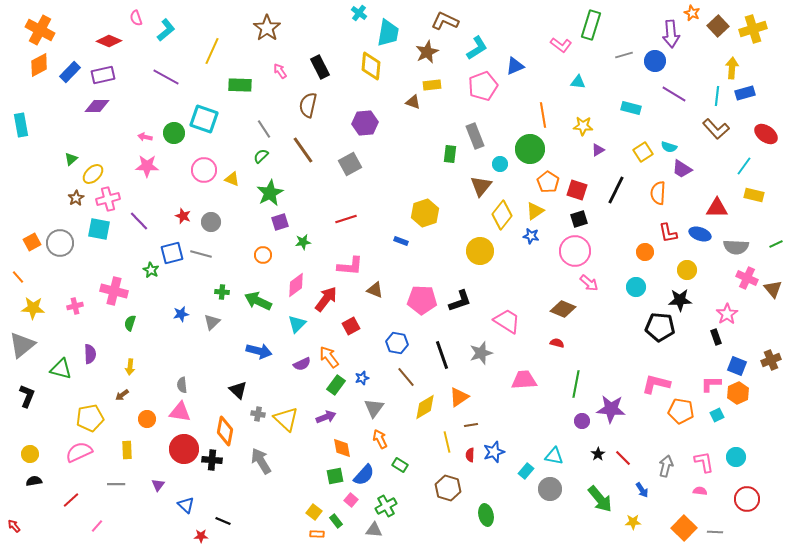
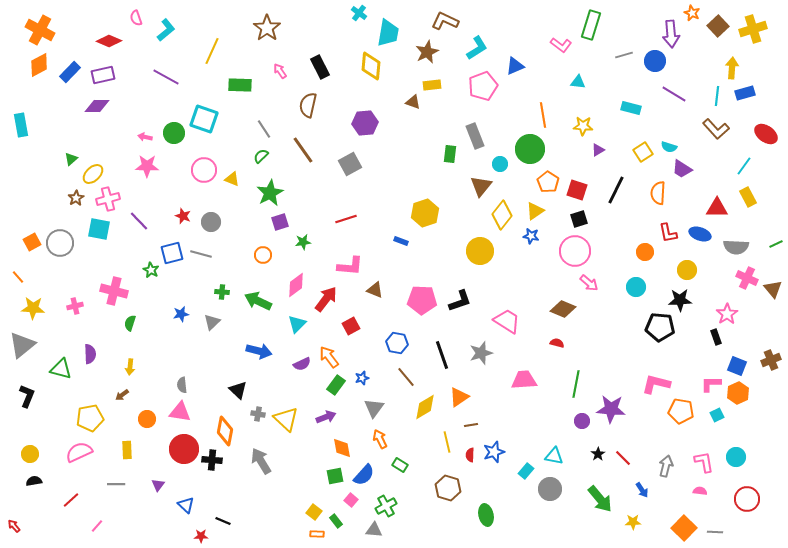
yellow rectangle at (754, 195): moved 6 px left, 2 px down; rotated 48 degrees clockwise
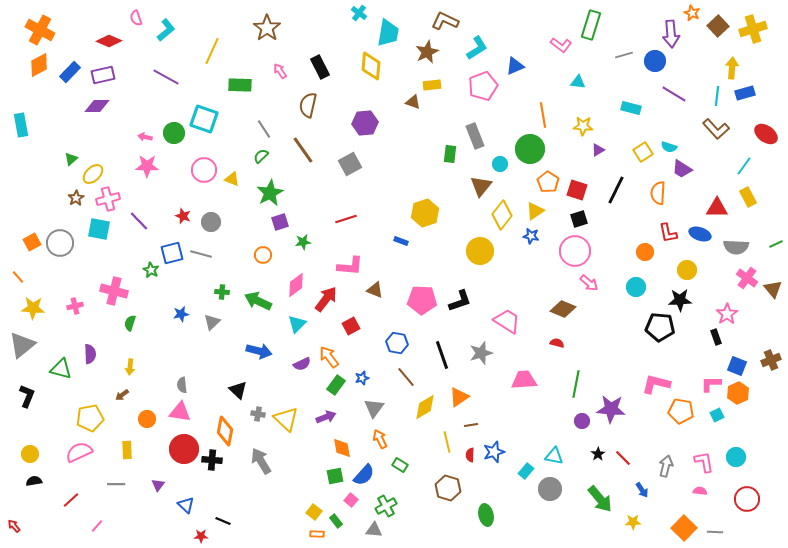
pink cross at (747, 278): rotated 10 degrees clockwise
